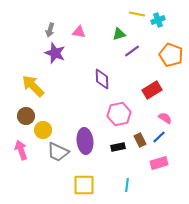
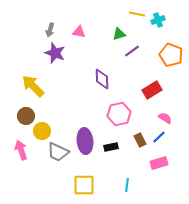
yellow circle: moved 1 px left, 1 px down
black rectangle: moved 7 px left
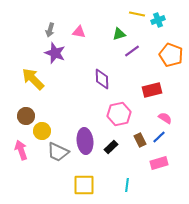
yellow arrow: moved 7 px up
red rectangle: rotated 18 degrees clockwise
black rectangle: rotated 32 degrees counterclockwise
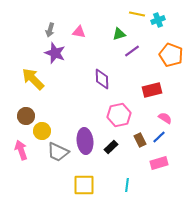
pink hexagon: moved 1 px down
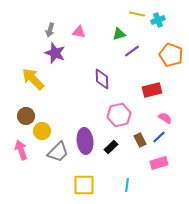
gray trapezoid: rotated 70 degrees counterclockwise
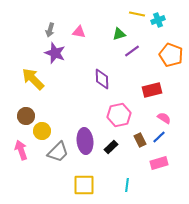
pink semicircle: moved 1 px left
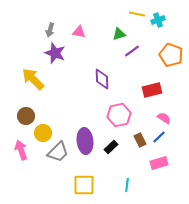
yellow circle: moved 1 px right, 2 px down
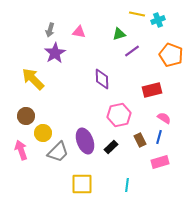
purple star: rotated 20 degrees clockwise
blue line: rotated 32 degrees counterclockwise
purple ellipse: rotated 15 degrees counterclockwise
pink rectangle: moved 1 px right, 1 px up
yellow square: moved 2 px left, 1 px up
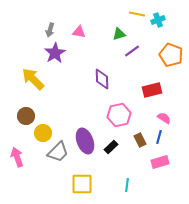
pink arrow: moved 4 px left, 7 px down
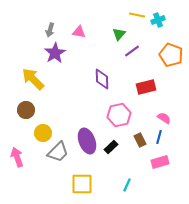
yellow line: moved 1 px down
green triangle: rotated 32 degrees counterclockwise
red rectangle: moved 6 px left, 3 px up
brown circle: moved 6 px up
purple ellipse: moved 2 px right
cyan line: rotated 16 degrees clockwise
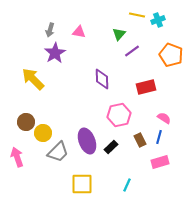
brown circle: moved 12 px down
